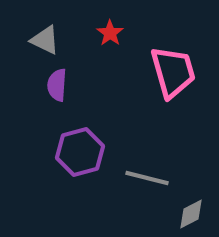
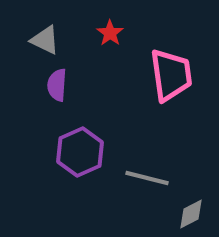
pink trapezoid: moved 2 px left, 3 px down; rotated 8 degrees clockwise
purple hexagon: rotated 9 degrees counterclockwise
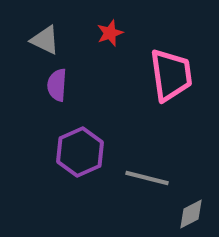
red star: rotated 16 degrees clockwise
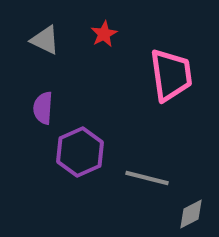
red star: moved 6 px left, 1 px down; rotated 8 degrees counterclockwise
purple semicircle: moved 14 px left, 23 px down
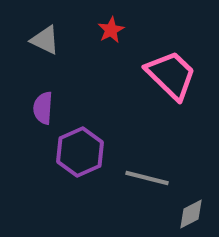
red star: moved 7 px right, 4 px up
pink trapezoid: rotated 38 degrees counterclockwise
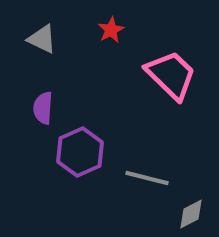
gray triangle: moved 3 px left, 1 px up
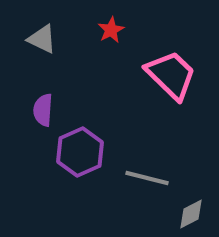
purple semicircle: moved 2 px down
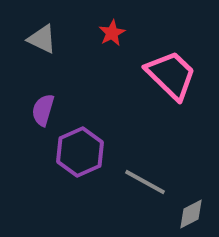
red star: moved 1 px right, 3 px down
purple semicircle: rotated 12 degrees clockwise
gray line: moved 2 px left, 4 px down; rotated 15 degrees clockwise
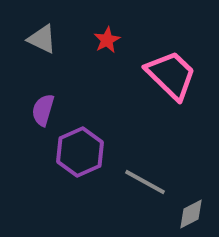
red star: moved 5 px left, 7 px down
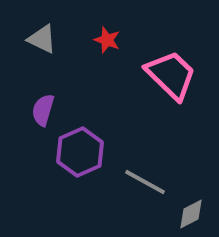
red star: rotated 24 degrees counterclockwise
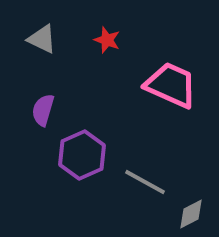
pink trapezoid: moved 10 px down; rotated 20 degrees counterclockwise
purple hexagon: moved 2 px right, 3 px down
